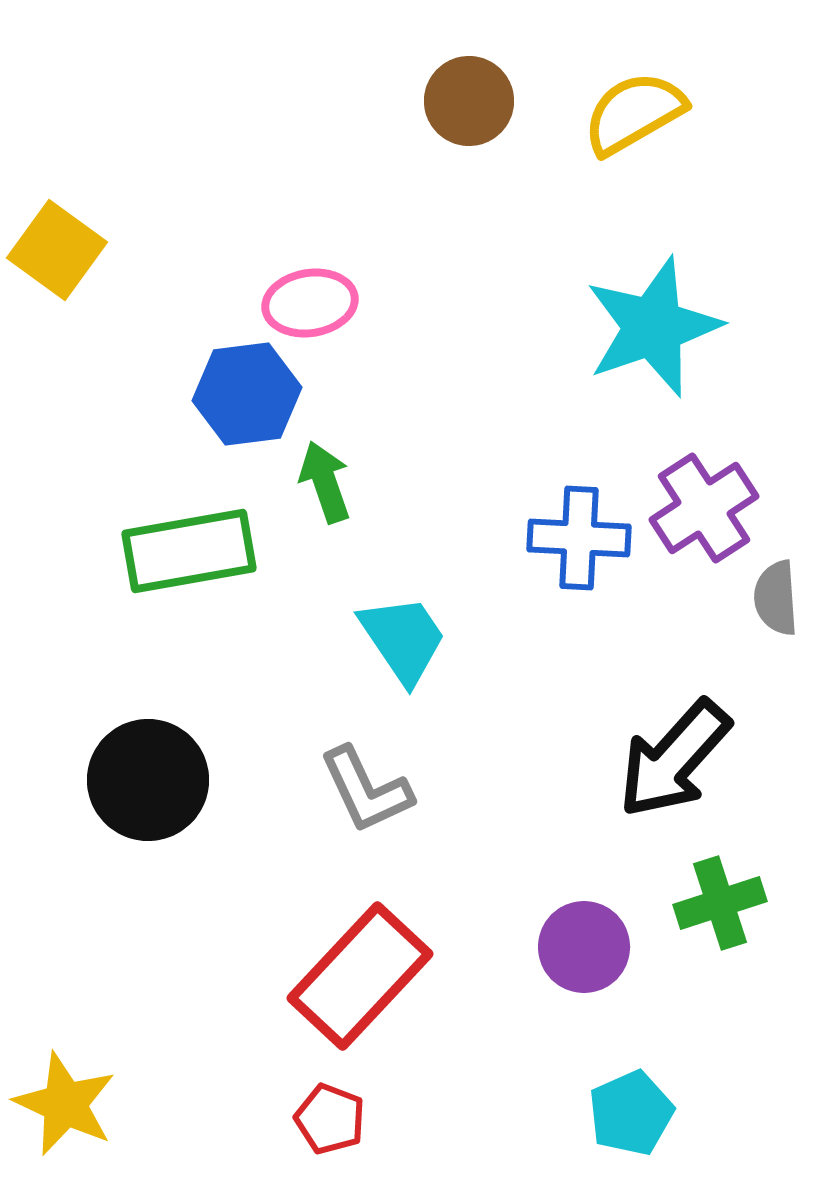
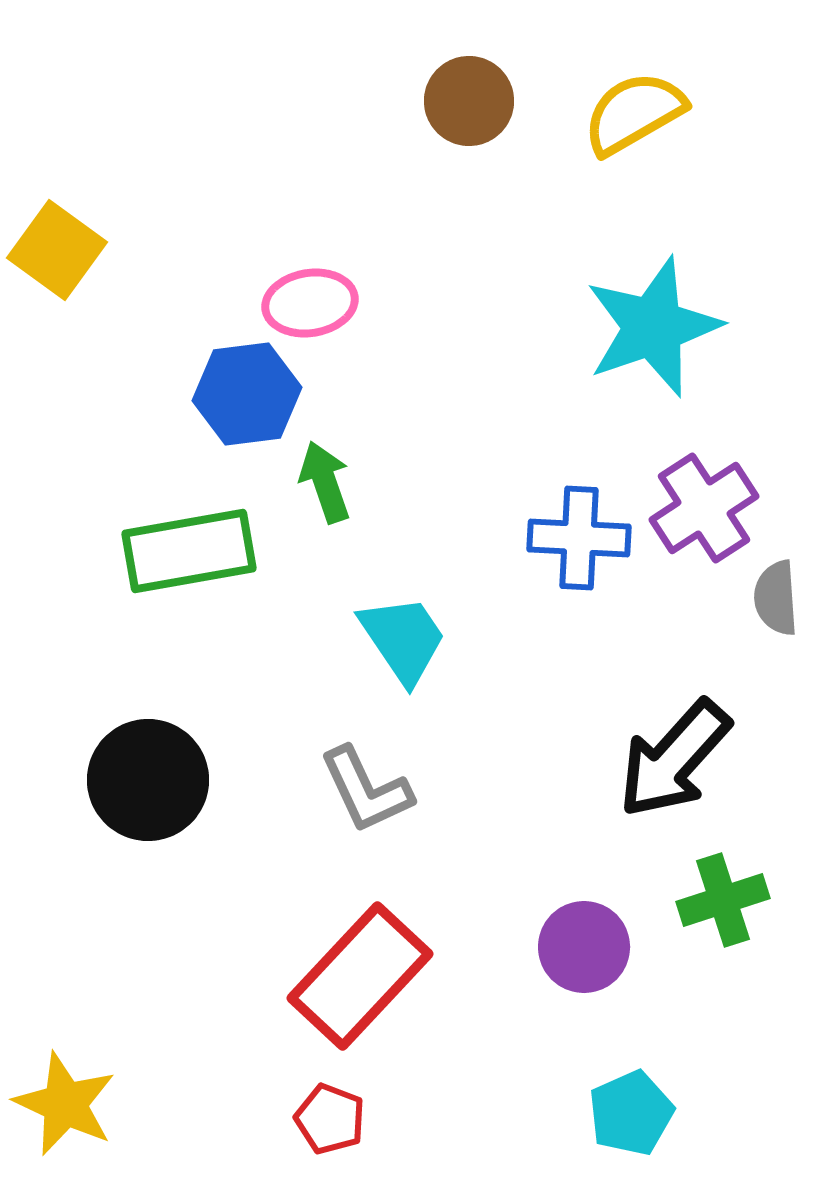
green cross: moved 3 px right, 3 px up
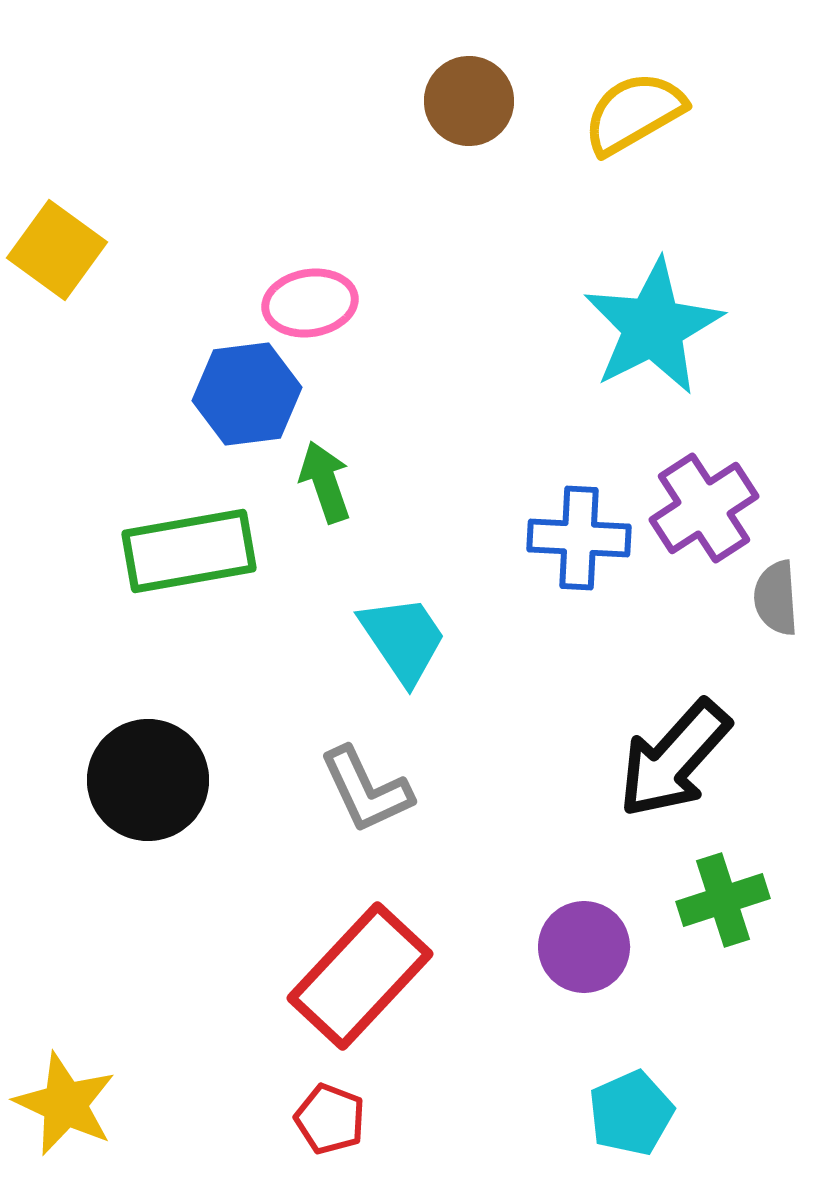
cyan star: rotated 8 degrees counterclockwise
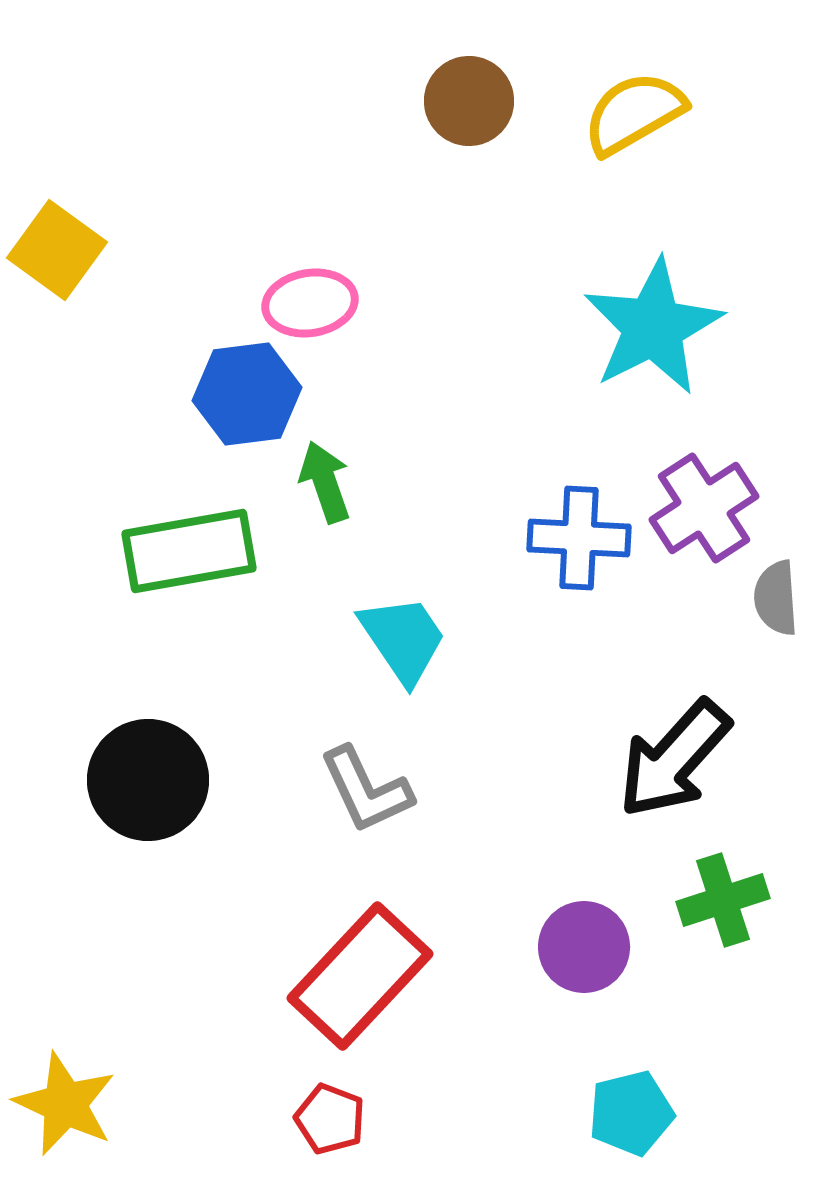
cyan pentagon: rotated 10 degrees clockwise
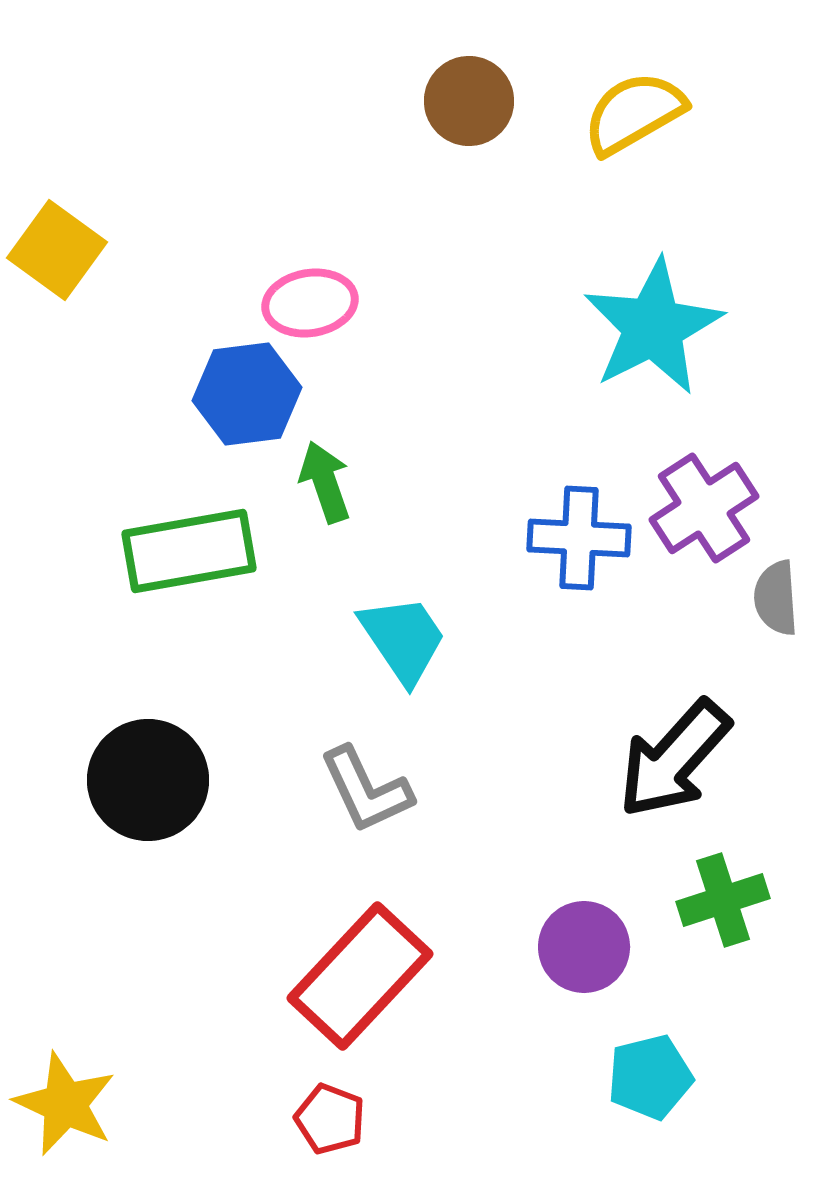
cyan pentagon: moved 19 px right, 36 px up
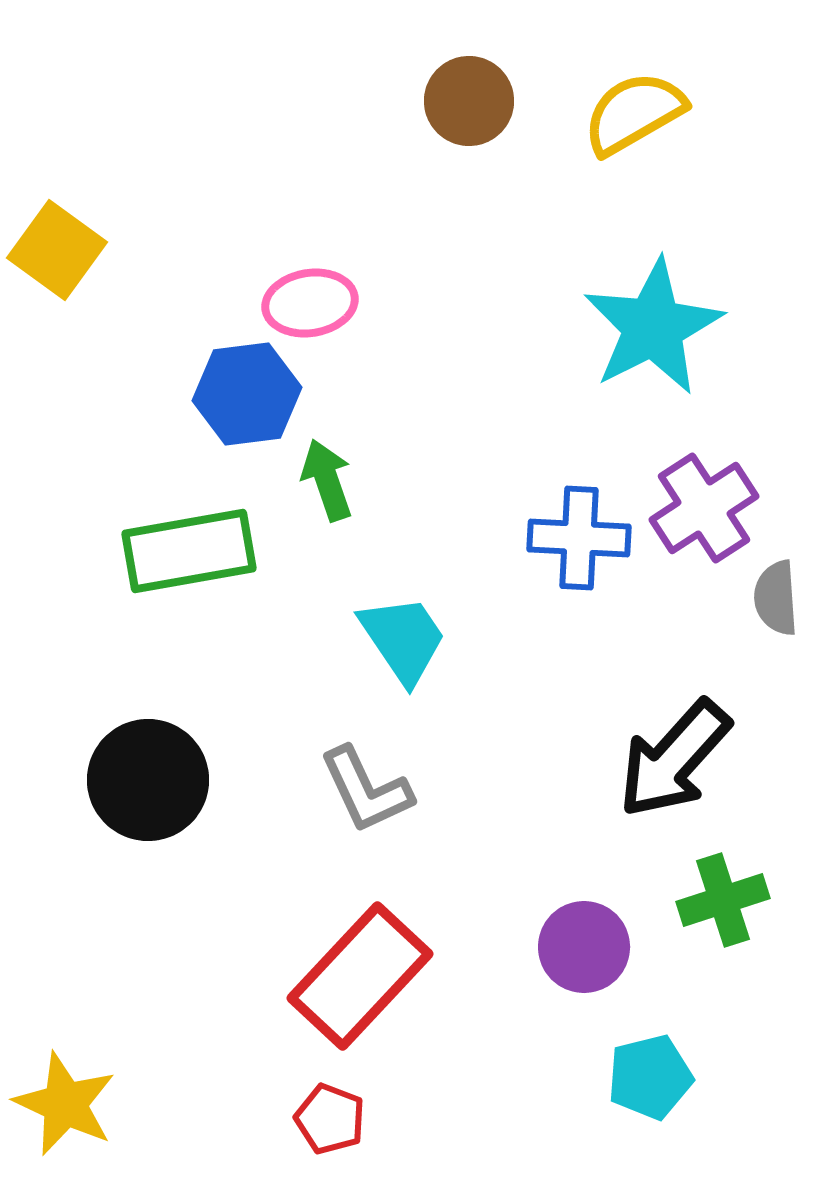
green arrow: moved 2 px right, 2 px up
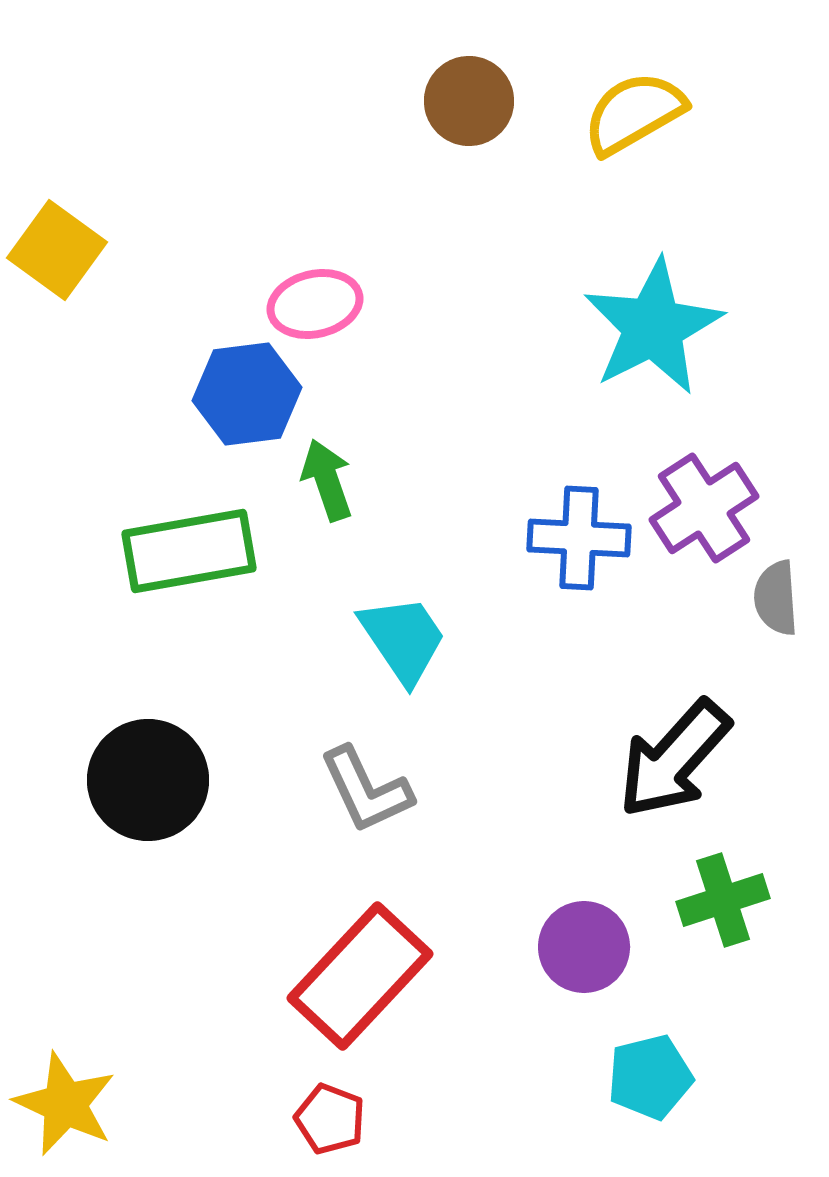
pink ellipse: moved 5 px right, 1 px down; rotated 4 degrees counterclockwise
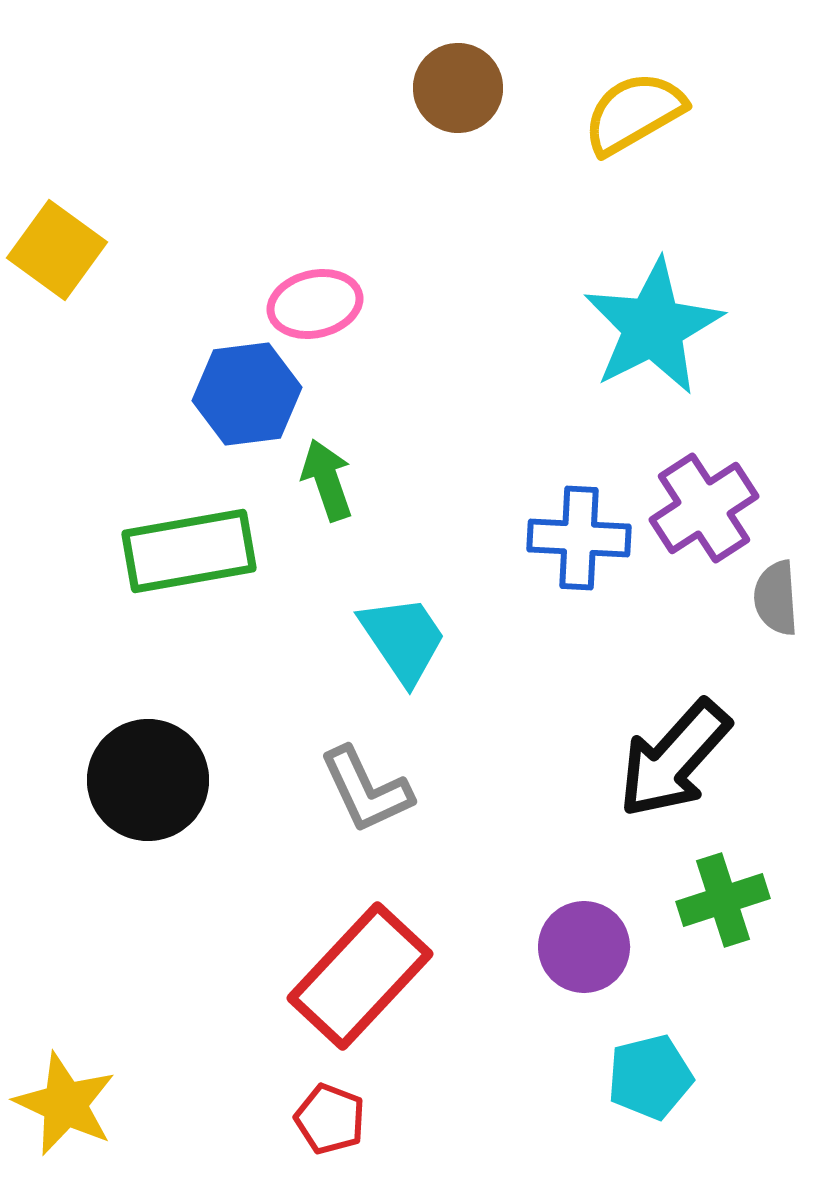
brown circle: moved 11 px left, 13 px up
